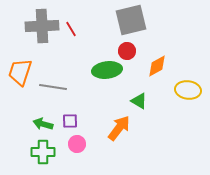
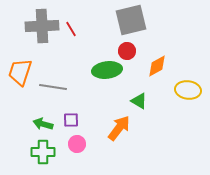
purple square: moved 1 px right, 1 px up
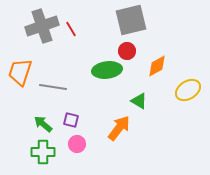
gray cross: rotated 16 degrees counterclockwise
yellow ellipse: rotated 40 degrees counterclockwise
purple square: rotated 14 degrees clockwise
green arrow: rotated 24 degrees clockwise
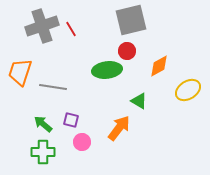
orange diamond: moved 2 px right
pink circle: moved 5 px right, 2 px up
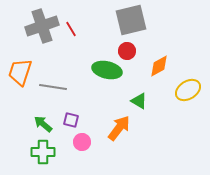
green ellipse: rotated 20 degrees clockwise
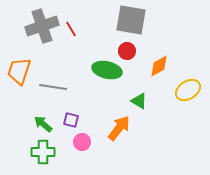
gray square: rotated 24 degrees clockwise
orange trapezoid: moved 1 px left, 1 px up
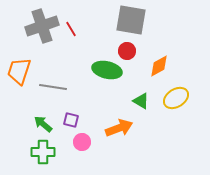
yellow ellipse: moved 12 px left, 8 px down
green triangle: moved 2 px right
orange arrow: rotated 32 degrees clockwise
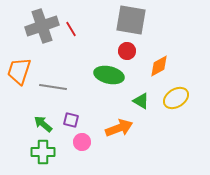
green ellipse: moved 2 px right, 5 px down
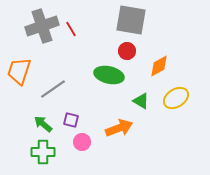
gray line: moved 2 px down; rotated 44 degrees counterclockwise
